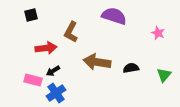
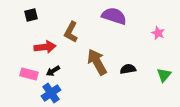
red arrow: moved 1 px left, 1 px up
brown arrow: rotated 52 degrees clockwise
black semicircle: moved 3 px left, 1 px down
pink rectangle: moved 4 px left, 6 px up
blue cross: moved 5 px left
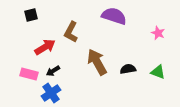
red arrow: rotated 25 degrees counterclockwise
green triangle: moved 6 px left, 3 px up; rotated 49 degrees counterclockwise
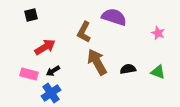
purple semicircle: moved 1 px down
brown L-shape: moved 13 px right
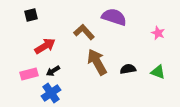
brown L-shape: rotated 110 degrees clockwise
red arrow: moved 1 px up
pink rectangle: rotated 30 degrees counterclockwise
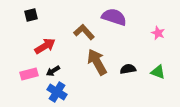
blue cross: moved 6 px right, 1 px up; rotated 24 degrees counterclockwise
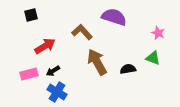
brown L-shape: moved 2 px left
green triangle: moved 5 px left, 14 px up
